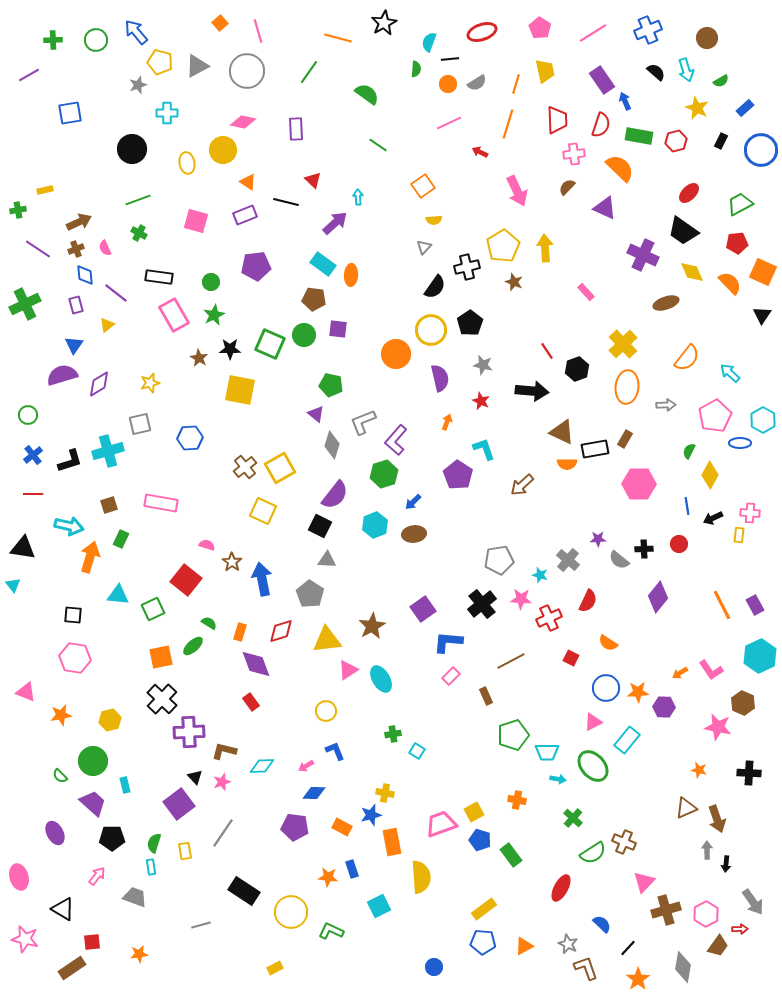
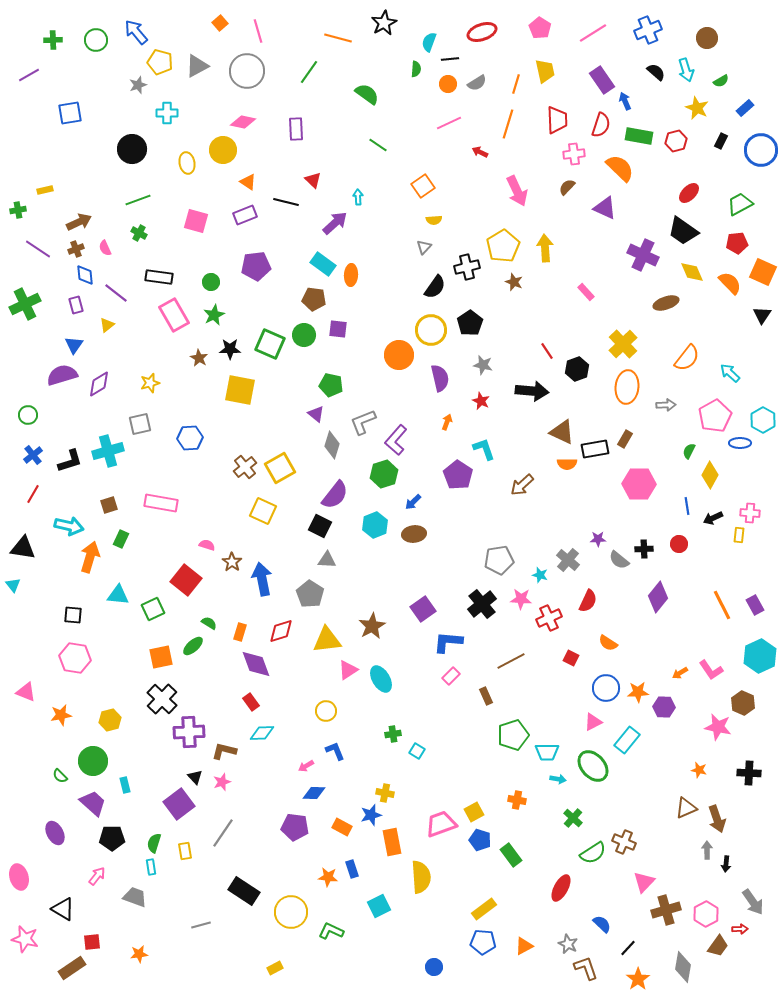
orange circle at (396, 354): moved 3 px right, 1 px down
red line at (33, 494): rotated 60 degrees counterclockwise
cyan diamond at (262, 766): moved 33 px up
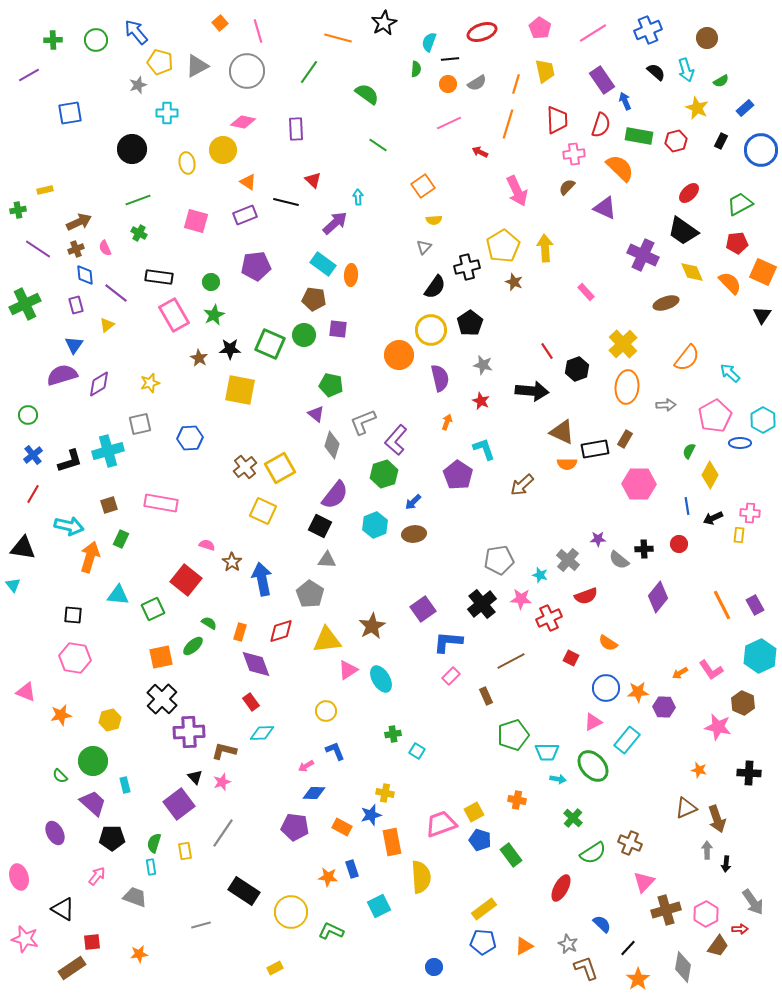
red semicircle at (588, 601): moved 2 px left, 5 px up; rotated 45 degrees clockwise
brown cross at (624, 842): moved 6 px right, 1 px down
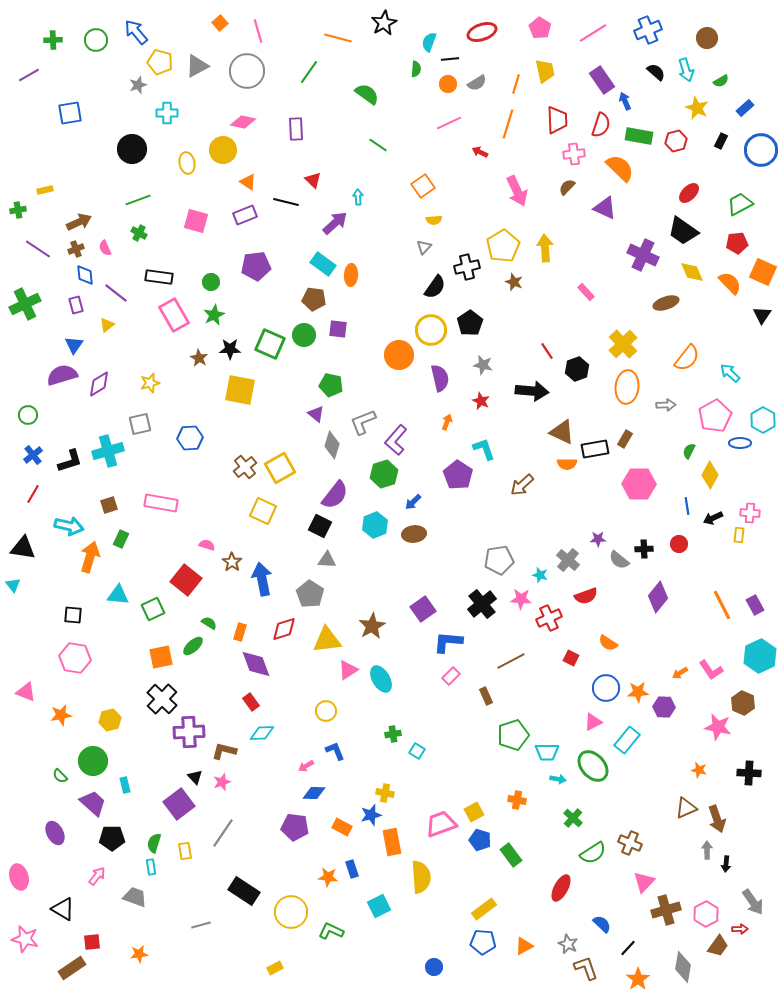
red diamond at (281, 631): moved 3 px right, 2 px up
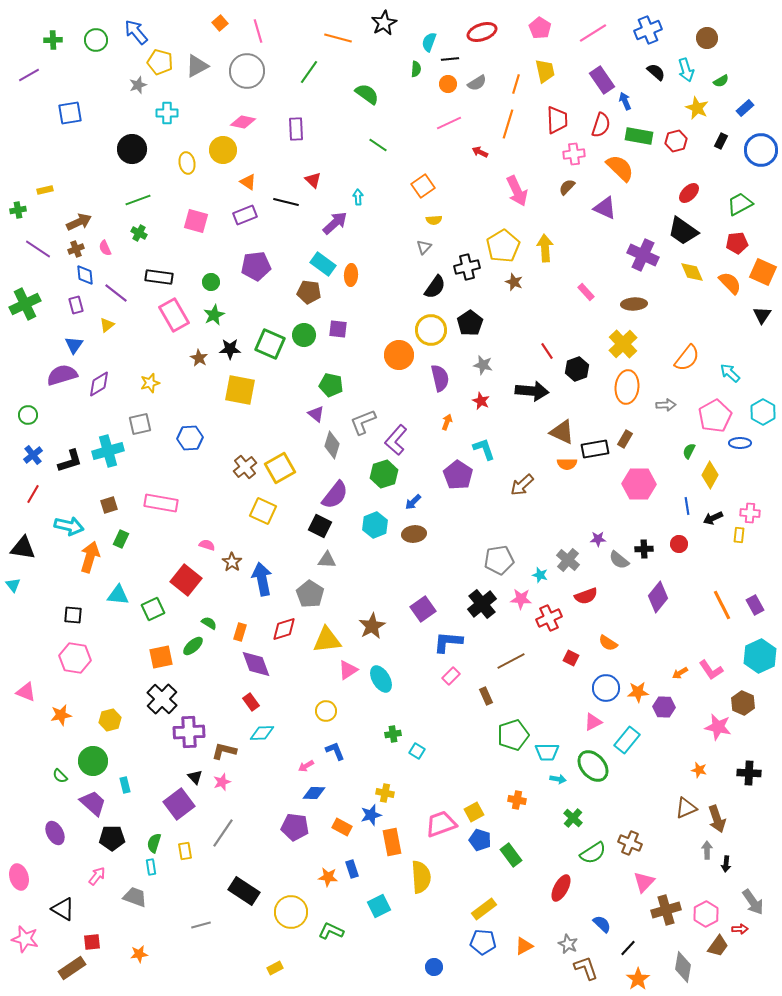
brown pentagon at (314, 299): moved 5 px left, 7 px up
brown ellipse at (666, 303): moved 32 px left, 1 px down; rotated 15 degrees clockwise
cyan hexagon at (763, 420): moved 8 px up
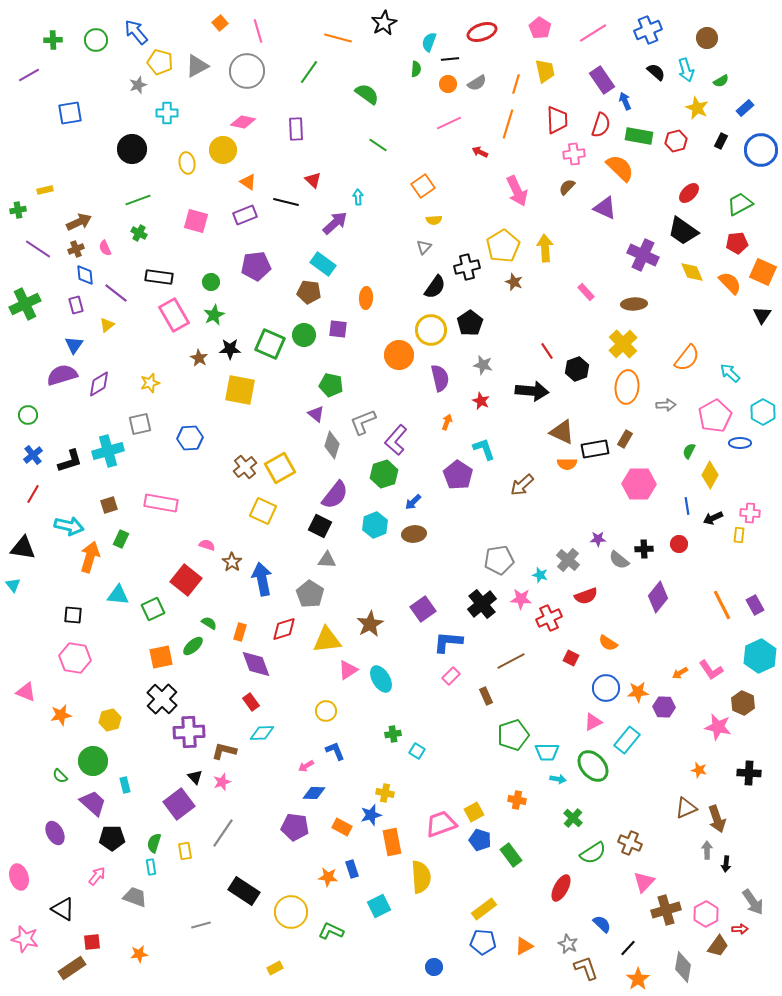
orange ellipse at (351, 275): moved 15 px right, 23 px down
brown star at (372, 626): moved 2 px left, 2 px up
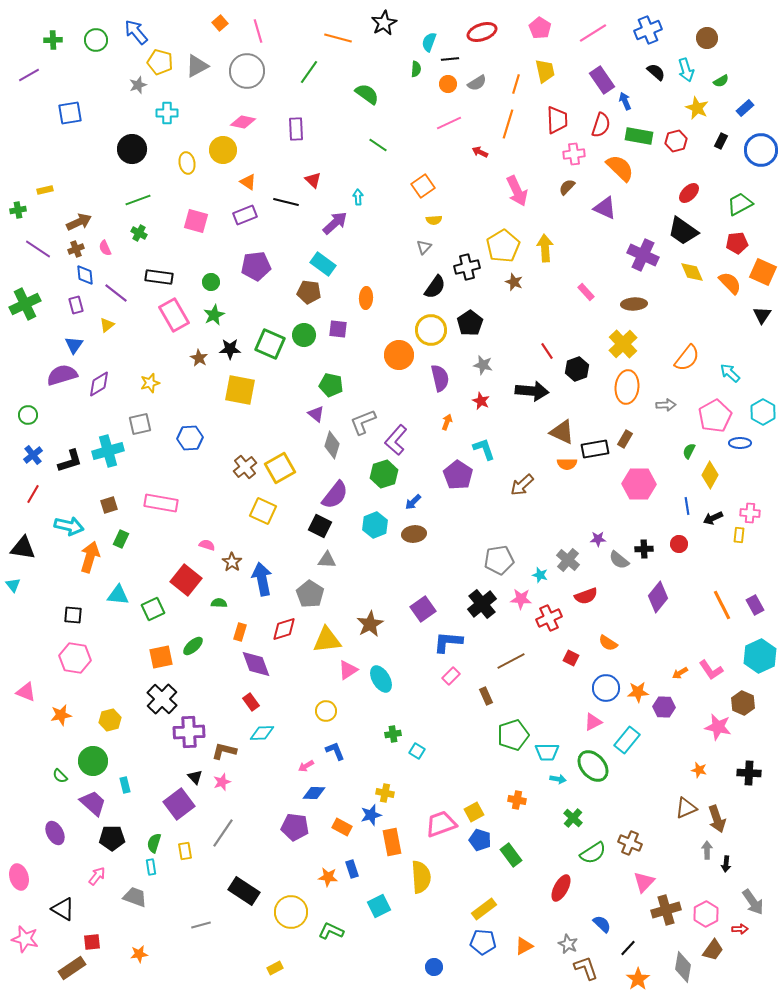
green semicircle at (209, 623): moved 10 px right, 20 px up; rotated 28 degrees counterclockwise
brown trapezoid at (718, 946): moved 5 px left, 4 px down
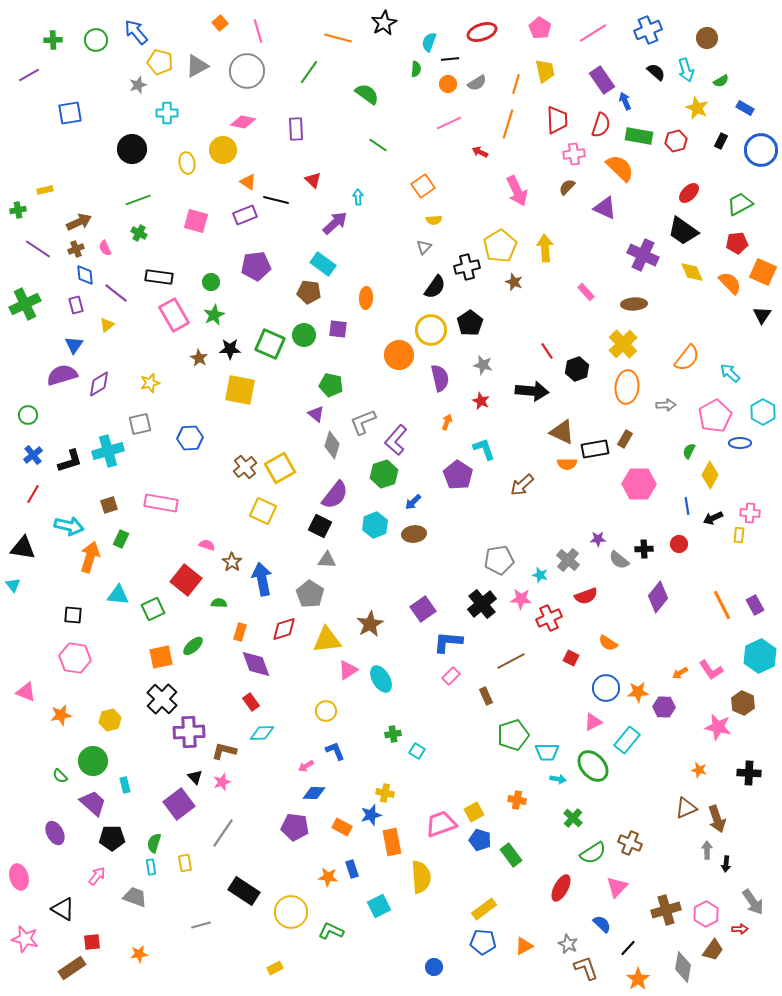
blue rectangle at (745, 108): rotated 72 degrees clockwise
black line at (286, 202): moved 10 px left, 2 px up
yellow pentagon at (503, 246): moved 3 px left
yellow rectangle at (185, 851): moved 12 px down
pink triangle at (644, 882): moved 27 px left, 5 px down
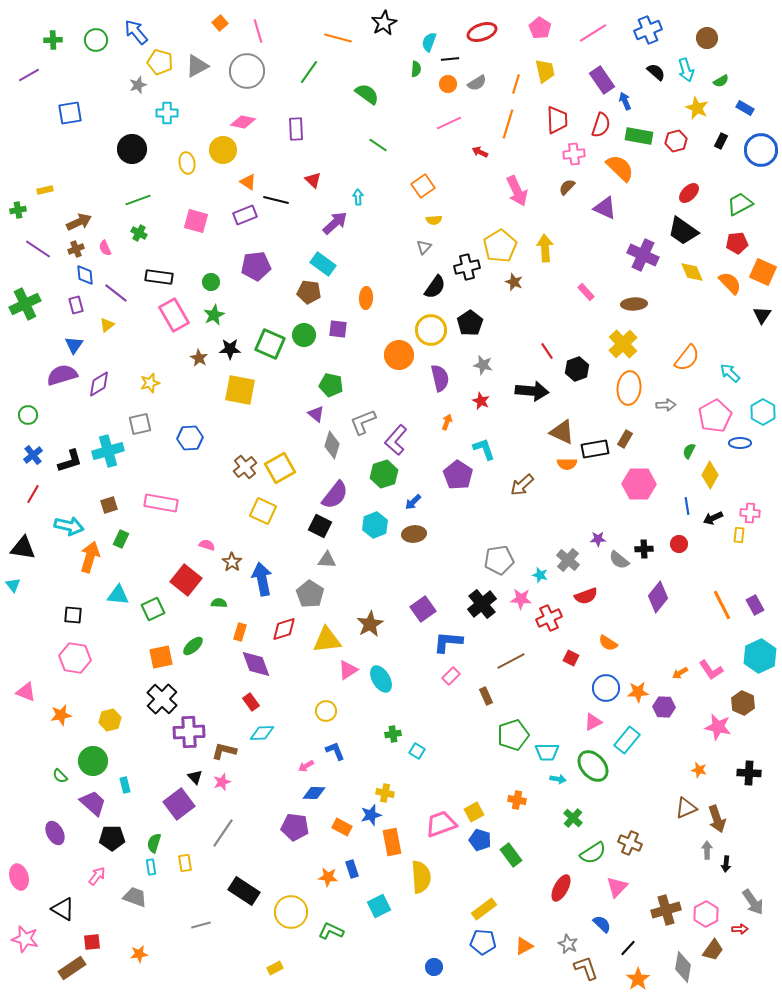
orange ellipse at (627, 387): moved 2 px right, 1 px down
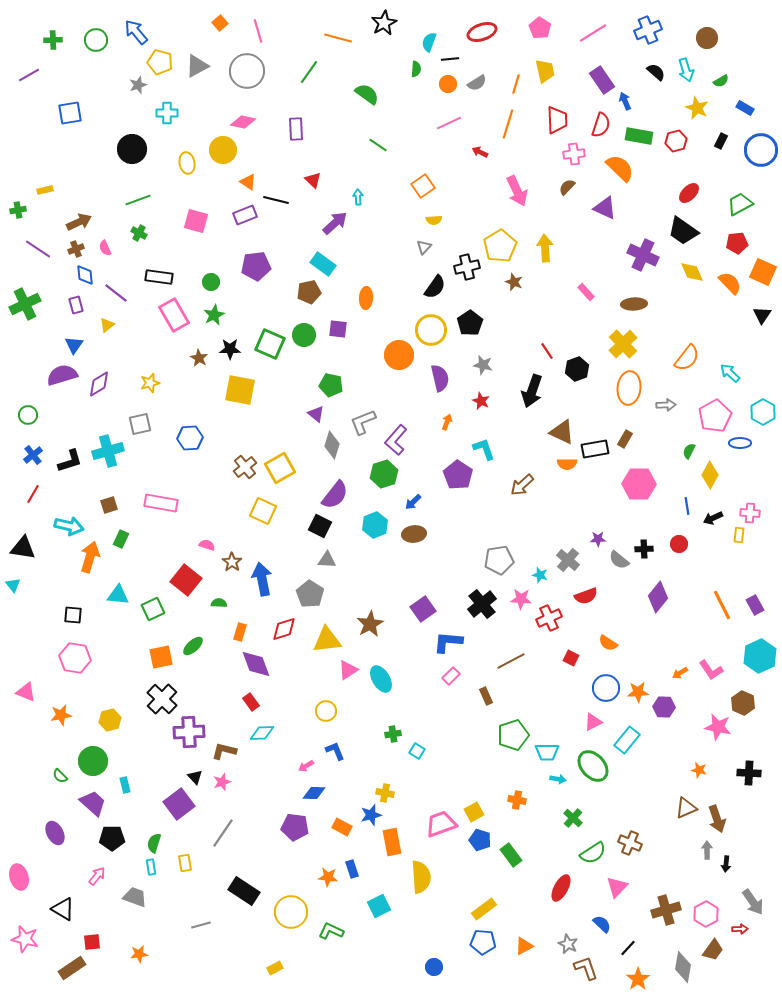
brown pentagon at (309, 292): rotated 20 degrees counterclockwise
black arrow at (532, 391): rotated 104 degrees clockwise
